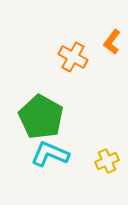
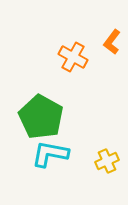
cyan L-shape: rotated 12 degrees counterclockwise
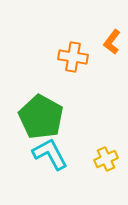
orange cross: rotated 20 degrees counterclockwise
cyan L-shape: rotated 51 degrees clockwise
yellow cross: moved 1 px left, 2 px up
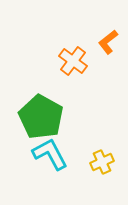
orange L-shape: moved 4 px left; rotated 15 degrees clockwise
orange cross: moved 4 px down; rotated 28 degrees clockwise
yellow cross: moved 4 px left, 3 px down
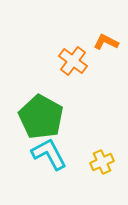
orange L-shape: moved 2 px left; rotated 65 degrees clockwise
cyan L-shape: moved 1 px left
